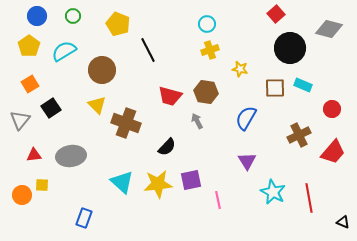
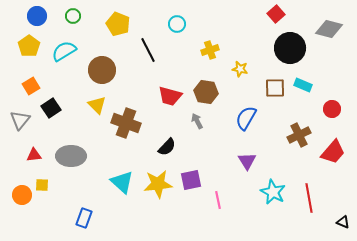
cyan circle at (207, 24): moved 30 px left
orange square at (30, 84): moved 1 px right, 2 px down
gray ellipse at (71, 156): rotated 8 degrees clockwise
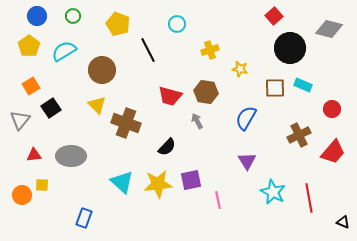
red square at (276, 14): moved 2 px left, 2 px down
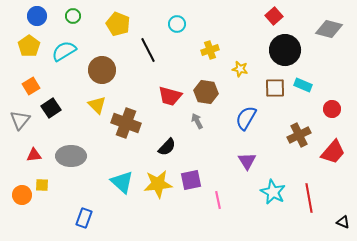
black circle at (290, 48): moved 5 px left, 2 px down
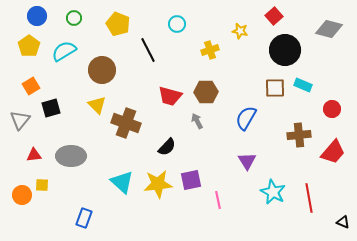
green circle at (73, 16): moved 1 px right, 2 px down
yellow star at (240, 69): moved 38 px up
brown hexagon at (206, 92): rotated 10 degrees counterclockwise
black square at (51, 108): rotated 18 degrees clockwise
brown cross at (299, 135): rotated 20 degrees clockwise
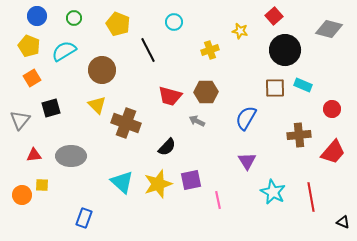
cyan circle at (177, 24): moved 3 px left, 2 px up
yellow pentagon at (29, 46): rotated 15 degrees counterclockwise
orange square at (31, 86): moved 1 px right, 8 px up
gray arrow at (197, 121): rotated 35 degrees counterclockwise
yellow star at (158, 184): rotated 12 degrees counterclockwise
red line at (309, 198): moved 2 px right, 1 px up
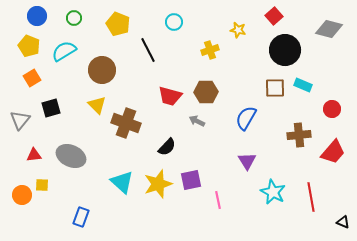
yellow star at (240, 31): moved 2 px left, 1 px up
gray ellipse at (71, 156): rotated 24 degrees clockwise
blue rectangle at (84, 218): moved 3 px left, 1 px up
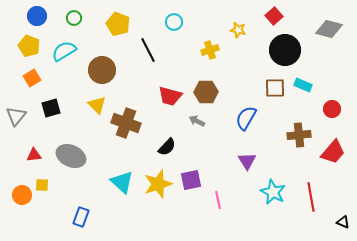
gray triangle at (20, 120): moved 4 px left, 4 px up
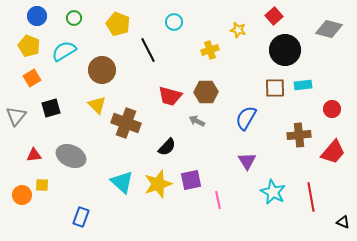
cyan rectangle at (303, 85): rotated 30 degrees counterclockwise
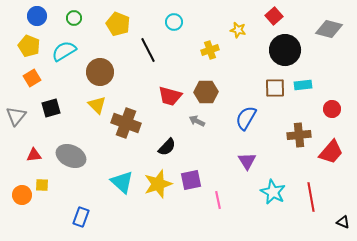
brown circle at (102, 70): moved 2 px left, 2 px down
red trapezoid at (333, 152): moved 2 px left
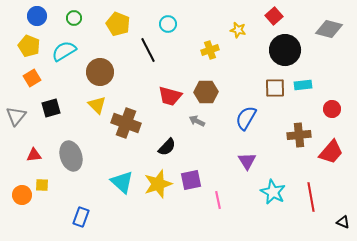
cyan circle at (174, 22): moved 6 px left, 2 px down
gray ellipse at (71, 156): rotated 48 degrees clockwise
